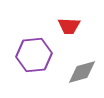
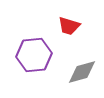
red trapezoid: rotated 15 degrees clockwise
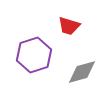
purple hexagon: rotated 12 degrees counterclockwise
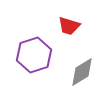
gray diamond: rotated 16 degrees counterclockwise
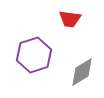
red trapezoid: moved 1 px right, 7 px up; rotated 10 degrees counterclockwise
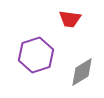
purple hexagon: moved 2 px right
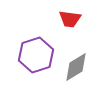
gray diamond: moved 6 px left, 5 px up
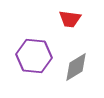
purple hexagon: moved 2 px left, 1 px down; rotated 24 degrees clockwise
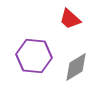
red trapezoid: rotated 35 degrees clockwise
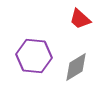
red trapezoid: moved 10 px right
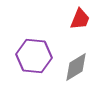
red trapezoid: rotated 110 degrees counterclockwise
